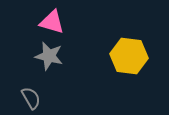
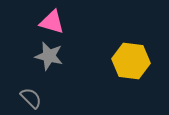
yellow hexagon: moved 2 px right, 5 px down
gray semicircle: rotated 15 degrees counterclockwise
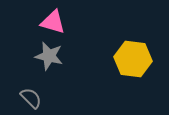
pink triangle: moved 1 px right
yellow hexagon: moved 2 px right, 2 px up
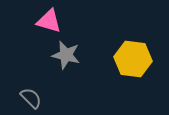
pink triangle: moved 4 px left, 1 px up
gray star: moved 17 px right, 1 px up
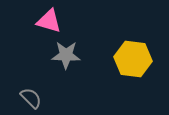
gray star: rotated 12 degrees counterclockwise
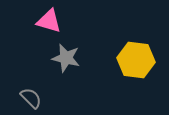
gray star: moved 3 px down; rotated 12 degrees clockwise
yellow hexagon: moved 3 px right, 1 px down
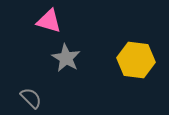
gray star: rotated 16 degrees clockwise
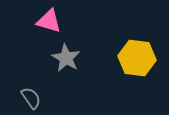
yellow hexagon: moved 1 px right, 2 px up
gray semicircle: rotated 10 degrees clockwise
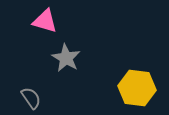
pink triangle: moved 4 px left
yellow hexagon: moved 30 px down
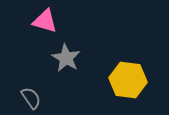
yellow hexagon: moved 9 px left, 8 px up
